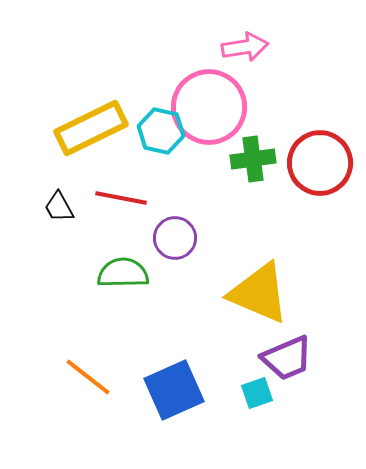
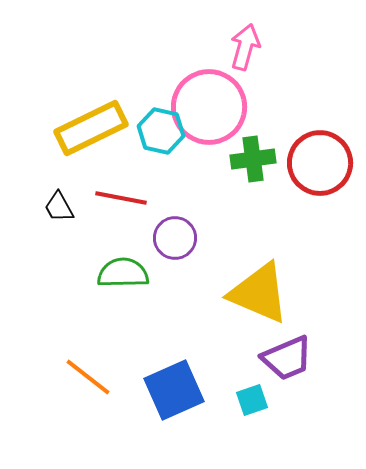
pink arrow: rotated 66 degrees counterclockwise
cyan square: moved 5 px left, 7 px down
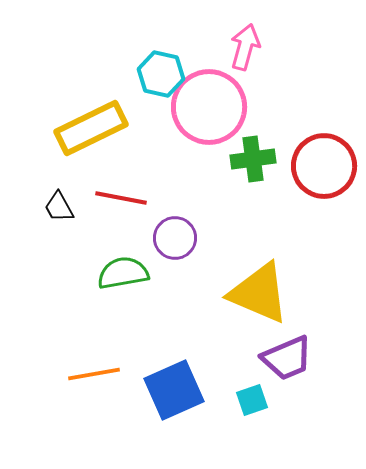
cyan hexagon: moved 57 px up
red circle: moved 4 px right, 3 px down
green semicircle: rotated 9 degrees counterclockwise
orange line: moved 6 px right, 3 px up; rotated 48 degrees counterclockwise
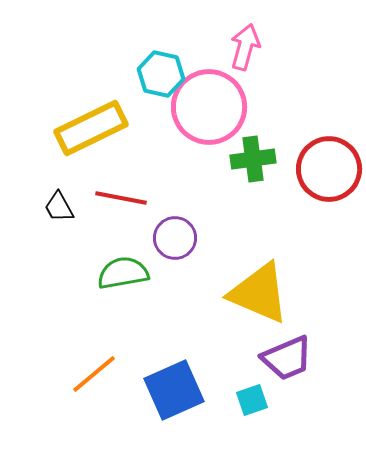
red circle: moved 5 px right, 3 px down
orange line: rotated 30 degrees counterclockwise
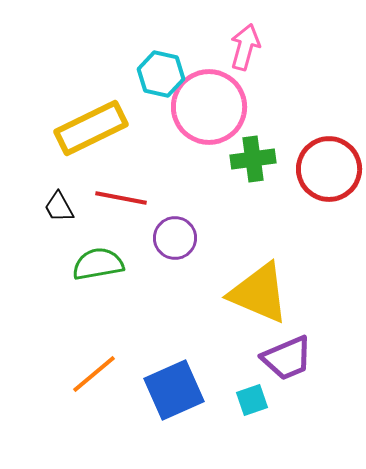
green semicircle: moved 25 px left, 9 px up
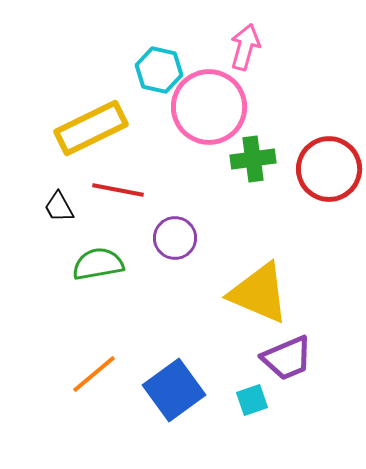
cyan hexagon: moved 2 px left, 4 px up
red line: moved 3 px left, 8 px up
blue square: rotated 12 degrees counterclockwise
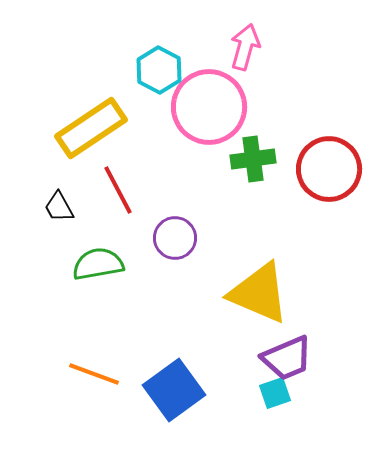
cyan hexagon: rotated 15 degrees clockwise
yellow rectangle: rotated 8 degrees counterclockwise
red line: rotated 51 degrees clockwise
orange line: rotated 60 degrees clockwise
cyan square: moved 23 px right, 7 px up
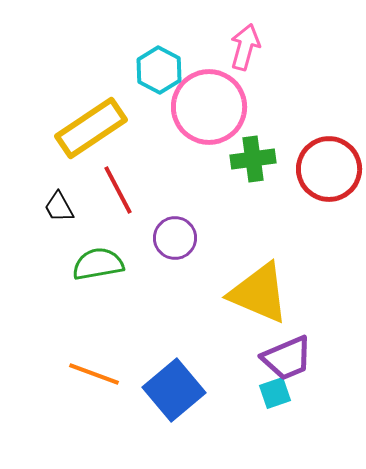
blue square: rotated 4 degrees counterclockwise
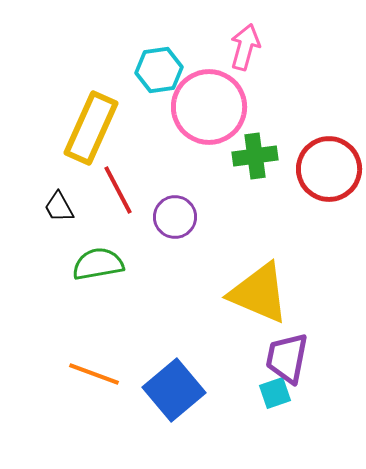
cyan hexagon: rotated 24 degrees clockwise
yellow rectangle: rotated 32 degrees counterclockwise
green cross: moved 2 px right, 3 px up
purple circle: moved 21 px up
purple trapezoid: rotated 124 degrees clockwise
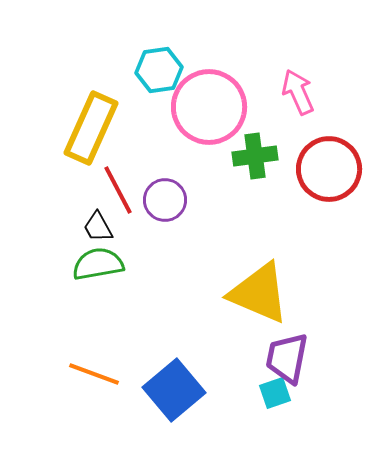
pink arrow: moved 53 px right, 45 px down; rotated 39 degrees counterclockwise
black trapezoid: moved 39 px right, 20 px down
purple circle: moved 10 px left, 17 px up
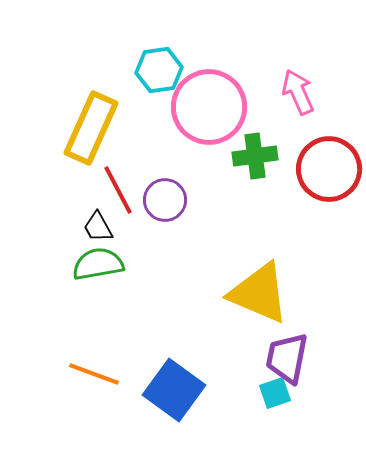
blue square: rotated 14 degrees counterclockwise
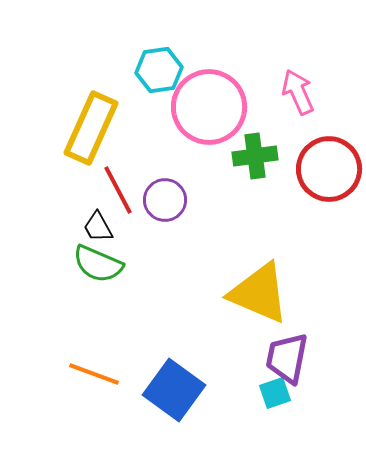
green semicircle: rotated 147 degrees counterclockwise
